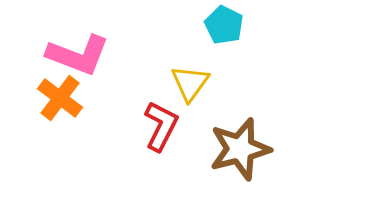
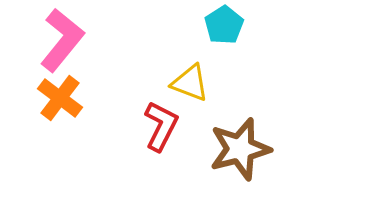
cyan pentagon: rotated 12 degrees clockwise
pink L-shape: moved 16 px left, 15 px up; rotated 72 degrees counterclockwise
yellow triangle: rotated 45 degrees counterclockwise
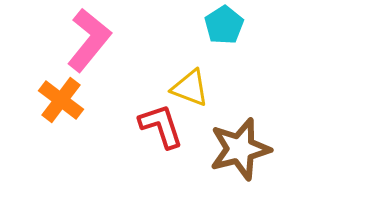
pink L-shape: moved 27 px right
yellow triangle: moved 5 px down
orange cross: moved 1 px right, 2 px down
red L-shape: rotated 45 degrees counterclockwise
